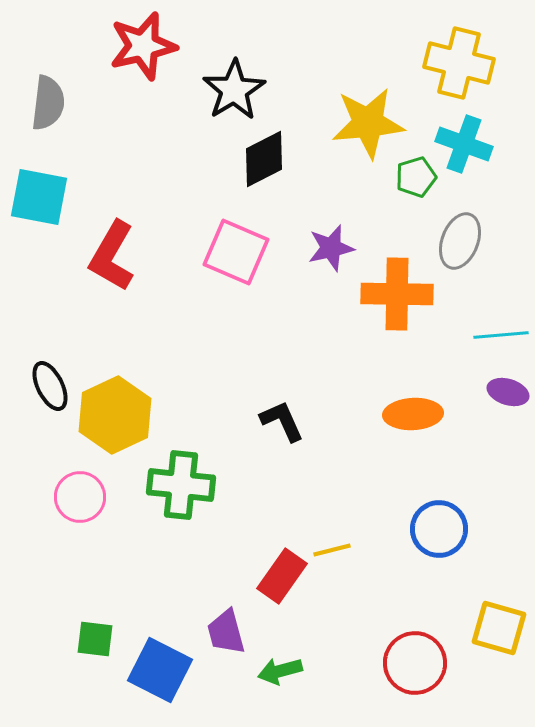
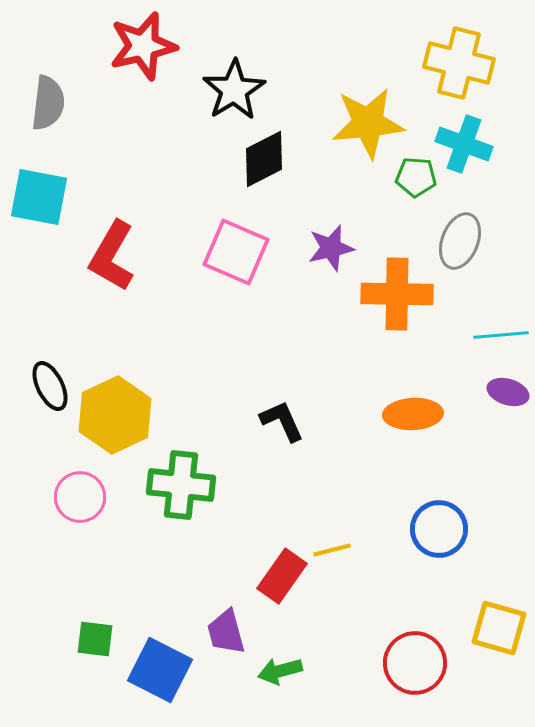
green pentagon: rotated 21 degrees clockwise
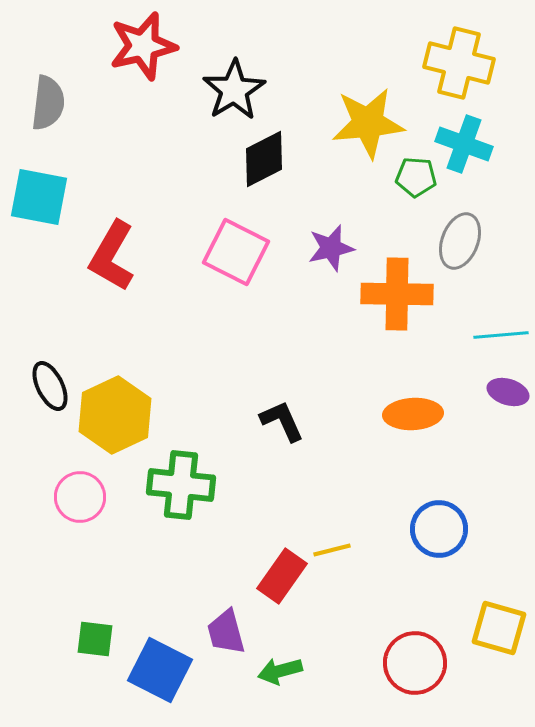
pink square: rotated 4 degrees clockwise
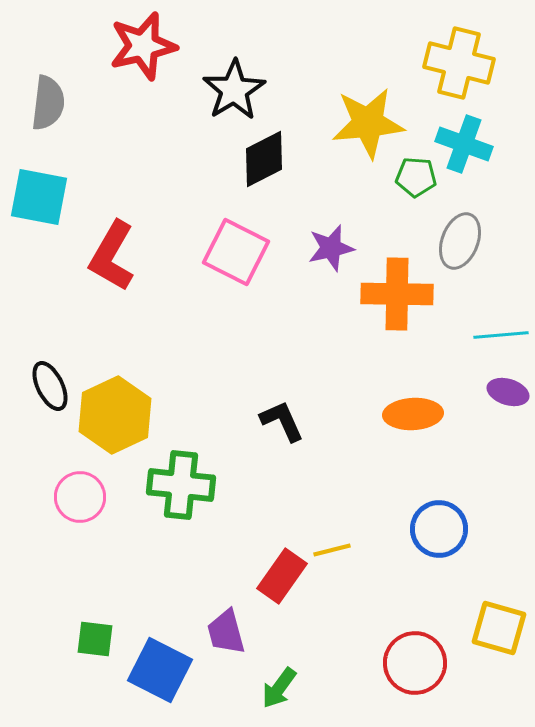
green arrow: moved 1 px left, 17 px down; rotated 39 degrees counterclockwise
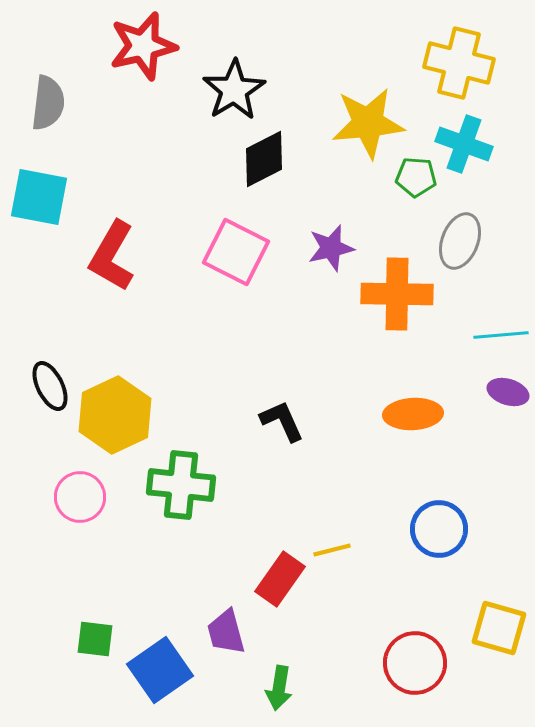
red rectangle: moved 2 px left, 3 px down
blue square: rotated 28 degrees clockwise
green arrow: rotated 27 degrees counterclockwise
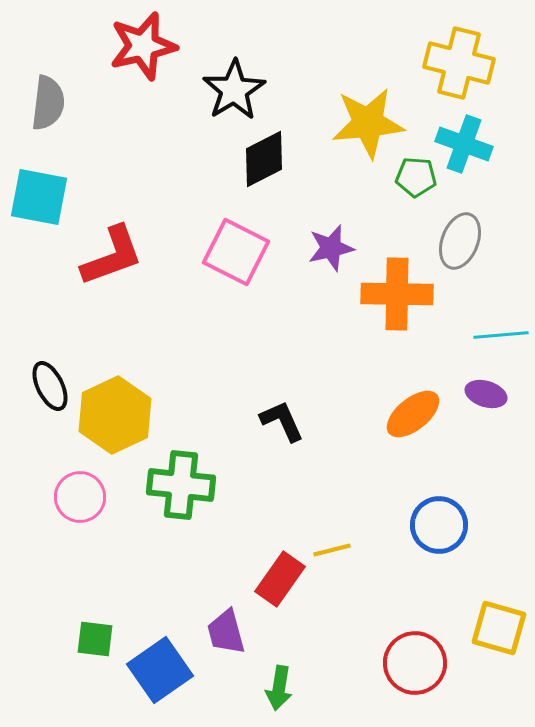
red L-shape: rotated 140 degrees counterclockwise
purple ellipse: moved 22 px left, 2 px down
orange ellipse: rotated 36 degrees counterclockwise
blue circle: moved 4 px up
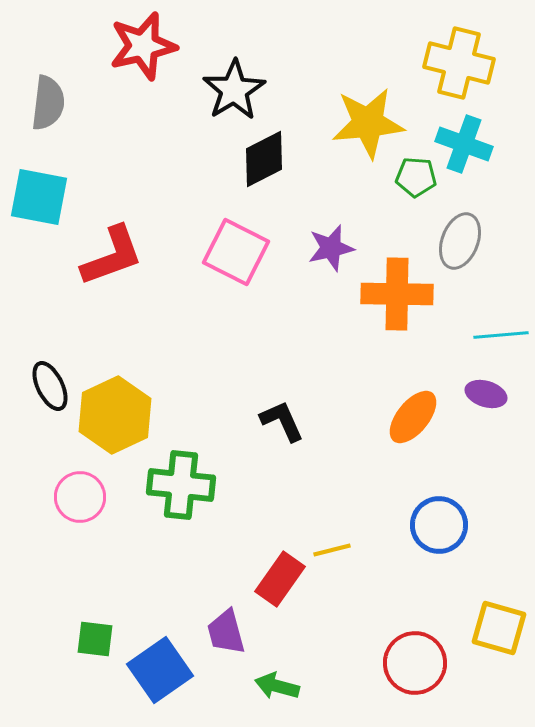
orange ellipse: moved 3 px down; rotated 12 degrees counterclockwise
green arrow: moved 2 px left, 2 px up; rotated 96 degrees clockwise
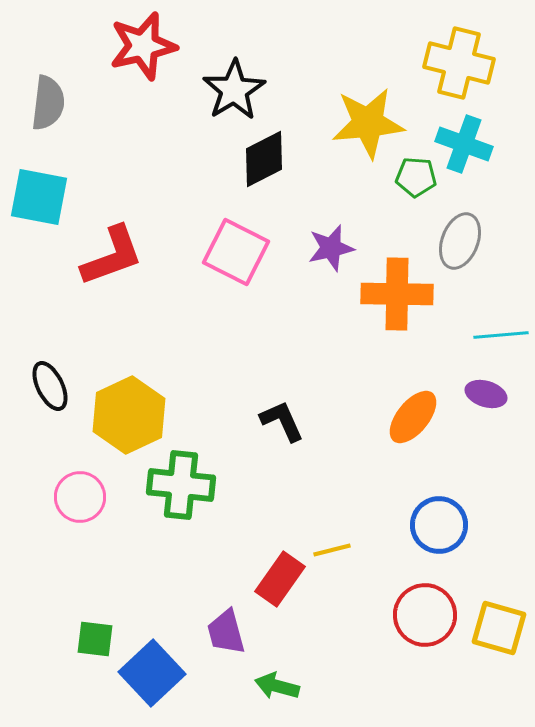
yellow hexagon: moved 14 px right
red circle: moved 10 px right, 48 px up
blue square: moved 8 px left, 3 px down; rotated 8 degrees counterclockwise
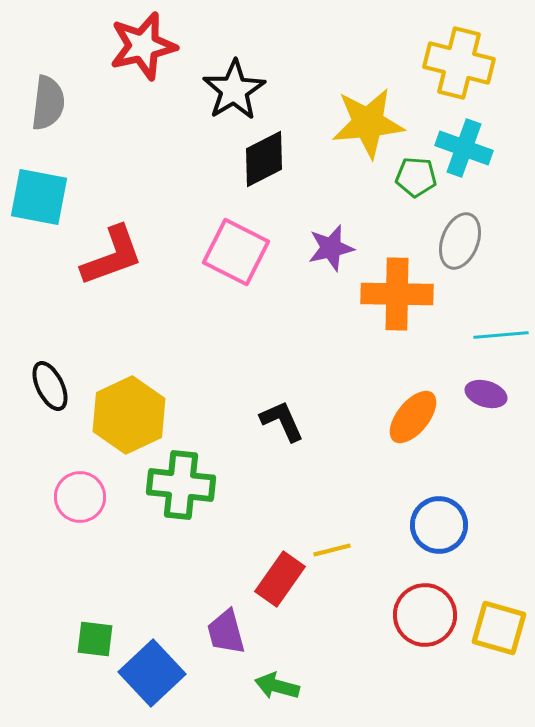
cyan cross: moved 4 px down
